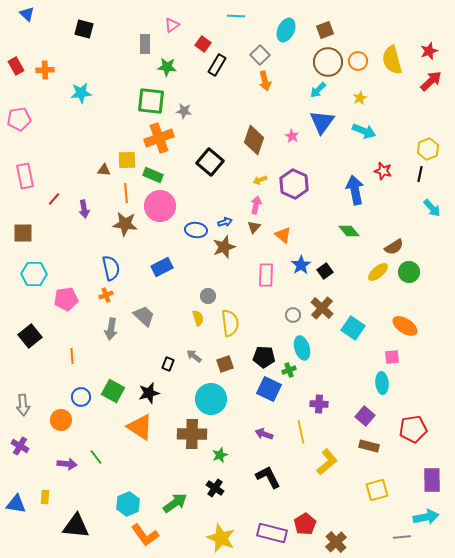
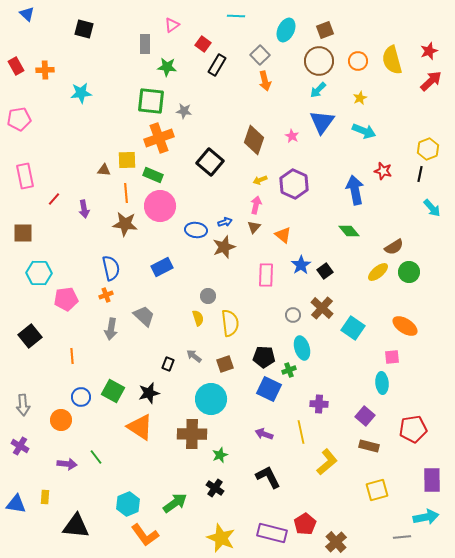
brown circle at (328, 62): moved 9 px left, 1 px up
cyan hexagon at (34, 274): moved 5 px right, 1 px up
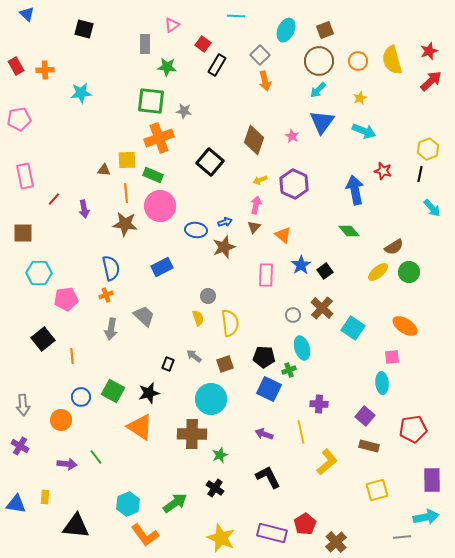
black square at (30, 336): moved 13 px right, 3 px down
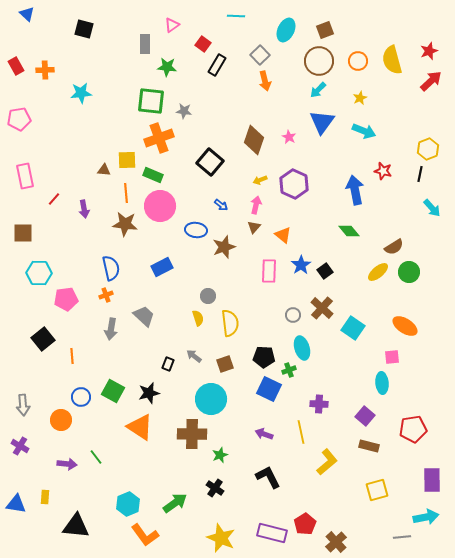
pink star at (292, 136): moved 3 px left, 1 px down
blue arrow at (225, 222): moved 4 px left, 17 px up; rotated 56 degrees clockwise
pink rectangle at (266, 275): moved 3 px right, 4 px up
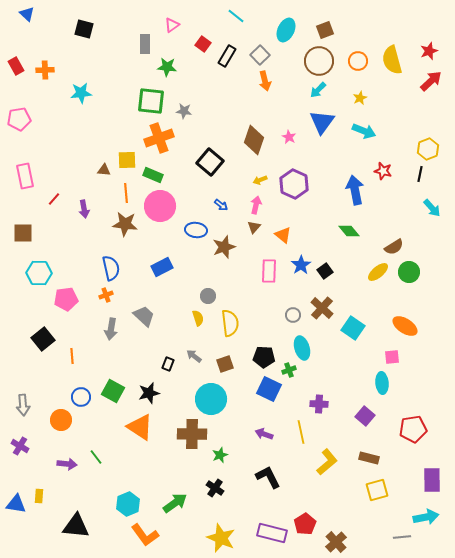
cyan line at (236, 16): rotated 36 degrees clockwise
black rectangle at (217, 65): moved 10 px right, 9 px up
brown rectangle at (369, 446): moved 12 px down
yellow rectangle at (45, 497): moved 6 px left, 1 px up
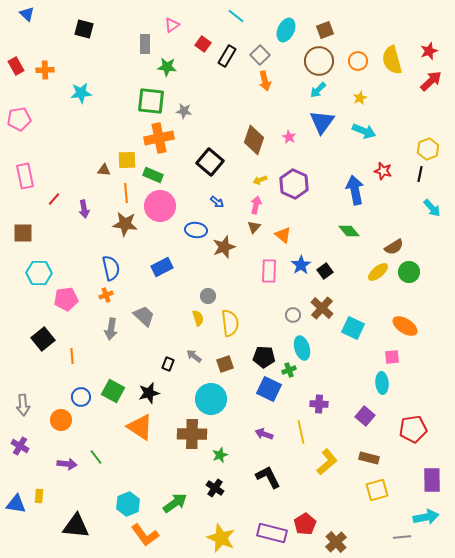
orange cross at (159, 138): rotated 8 degrees clockwise
blue arrow at (221, 205): moved 4 px left, 3 px up
cyan square at (353, 328): rotated 10 degrees counterclockwise
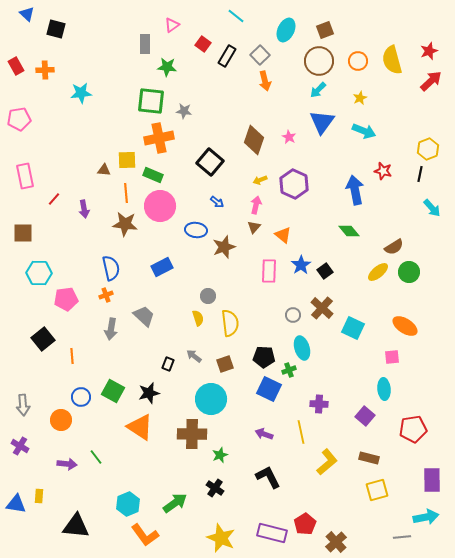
black square at (84, 29): moved 28 px left
cyan ellipse at (382, 383): moved 2 px right, 6 px down
